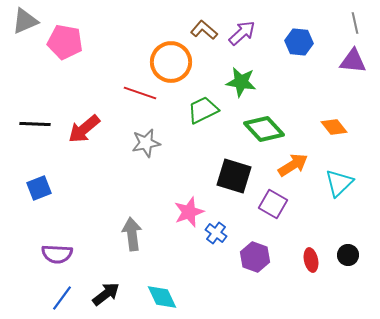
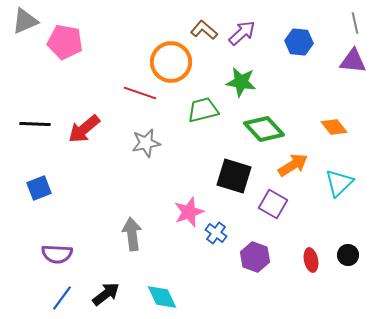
green trapezoid: rotated 12 degrees clockwise
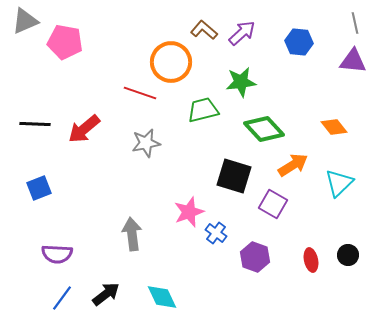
green star: rotated 16 degrees counterclockwise
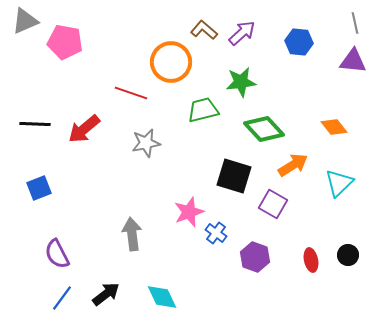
red line: moved 9 px left
purple semicircle: rotated 60 degrees clockwise
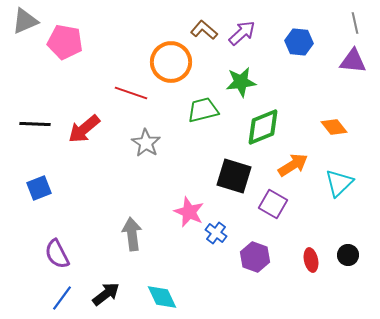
green diamond: moved 1 px left, 2 px up; rotated 69 degrees counterclockwise
gray star: rotated 28 degrees counterclockwise
pink star: rotated 28 degrees counterclockwise
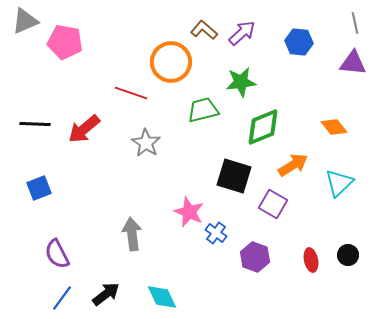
purple triangle: moved 2 px down
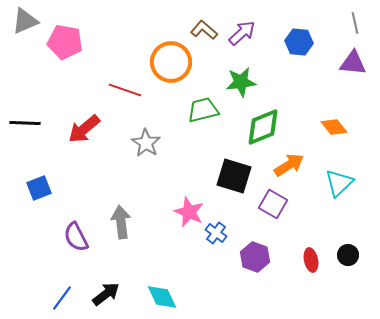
red line: moved 6 px left, 3 px up
black line: moved 10 px left, 1 px up
orange arrow: moved 4 px left
gray arrow: moved 11 px left, 12 px up
purple semicircle: moved 19 px right, 17 px up
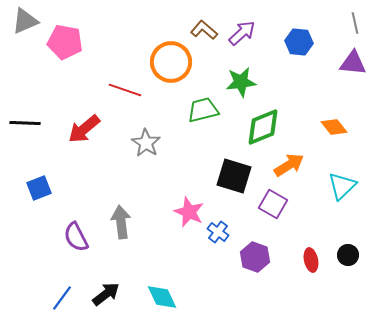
cyan triangle: moved 3 px right, 3 px down
blue cross: moved 2 px right, 1 px up
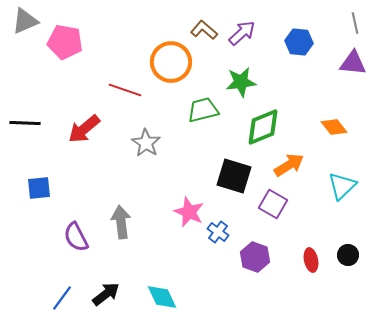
blue square: rotated 15 degrees clockwise
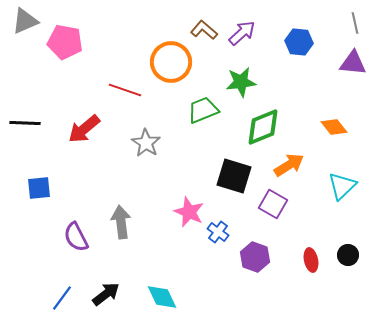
green trapezoid: rotated 8 degrees counterclockwise
